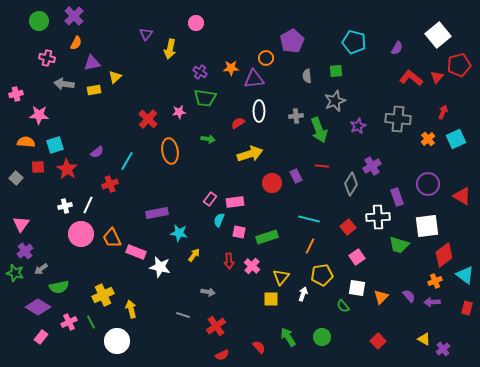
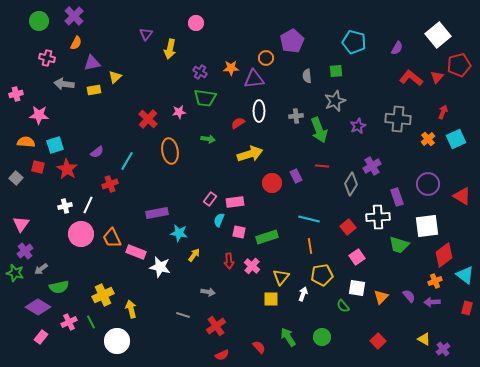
red square at (38, 167): rotated 16 degrees clockwise
orange line at (310, 246): rotated 35 degrees counterclockwise
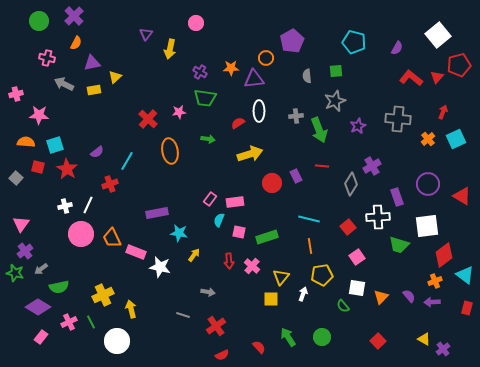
gray arrow at (64, 84): rotated 18 degrees clockwise
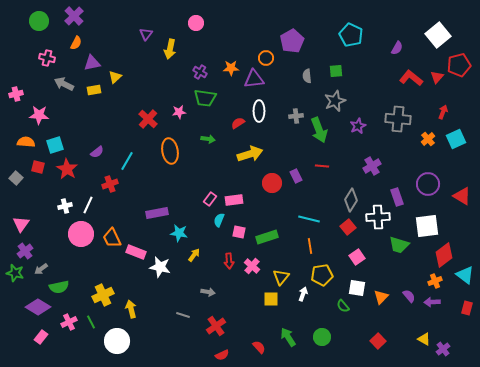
cyan pentagon at (354, 42): moved 3 px left, 7 px up; rotated 10 degrees clockwise
gray diamond at (351, 184): moved 16 px down
pink rectangle at (235, 202): moved 1 px left, 2 px up
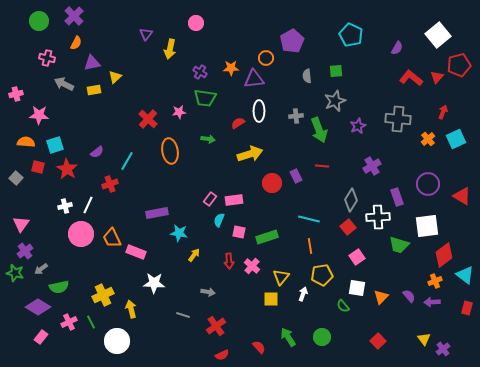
white star at (160, 267): moved 6 px left, 16 px down; rotated 10 degrees counterclockwise
yellow triangle at (424, 339): rotated 24 degrees clockwise
